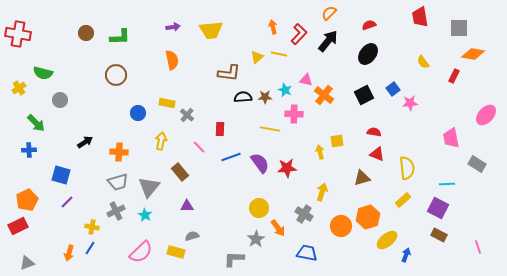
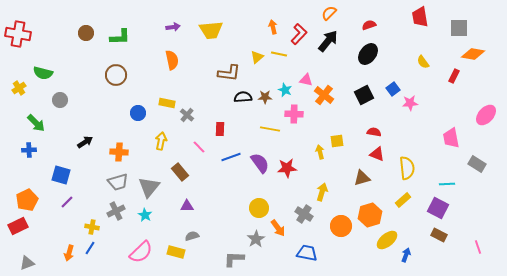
orange hexagon at (368, 217): moved 2 px right, 2 px up
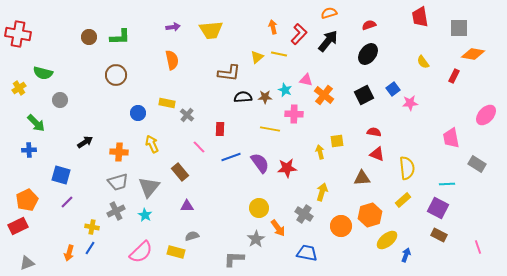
orange semicircle at (329, 13): rotated 28 degrees clockwise
brown circle at (86, 33): moved 3 px right, 4 px down
yellow arrow at (161, 141): moved 9 px left, 3 px down; rotated 36 degrees counterclockwise
brown triangle at (362, 178): rotated 12 degrees clockwise
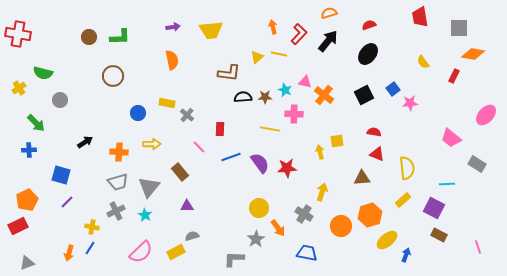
brown circle at (116, 75): moved 3 px left, 1 px down
pink triangle at (306, 80): moved 1 px left, 2 px down
pink trapezoid at (451, 138): rotated 40 degrees counterclockwise
yellow arrow at (152, 144): rotated 114 degrees clockwise
purple square at (438, 208): moved 4 px left
yellow rectangle at (176, 252): rotated 42 degrees counterclockwise
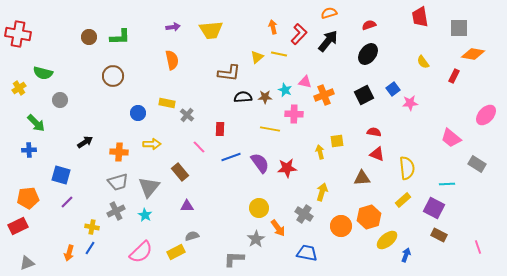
orange cross at (324, 95): rotated 30 degrees clockwise
orange pentagon at (27, 200): moved 1 px right, 2 px up; rotated 20 degrees clockwise
orange hexagon at (370, 215): moved 1 px left, 2 px down
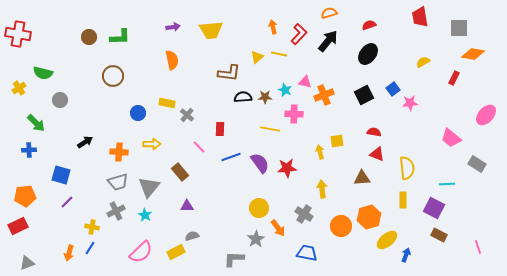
yellow semicircle at (423, 62): rotated 96 degrees clockwise
red rectangle at (454, 76): moved 2 px down
yellow arrow at (322, 192): moved 3 px up; rotated 24 degrees counterclockwise
orange pentagon at (28, 198): moved 3 px left, 2 px up
yellow rectangle at (403, 200): rotated 49 degrees counterclockwise
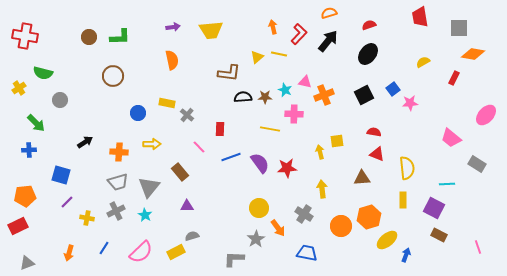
red cross at (18, 34): moved 7 px right, 2 px down
yellow cross at (92, 227): moved 5 px left, 9 px up
blue line at (90, 248): moved 14 px right
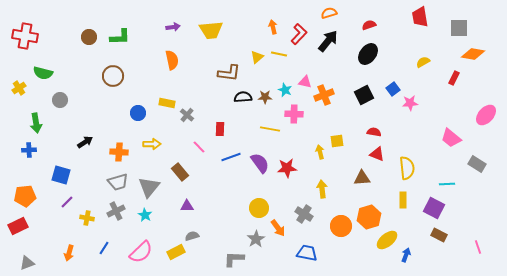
green arrow at (36, 123): rotated 36 degrees clockwise
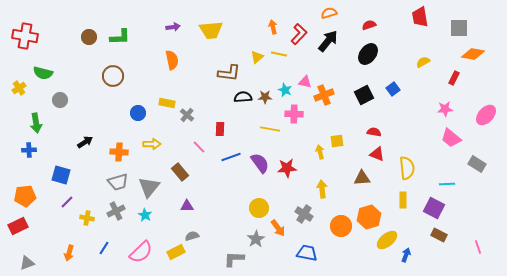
pink star at (410, 103): moved 35 px right, 6 px down
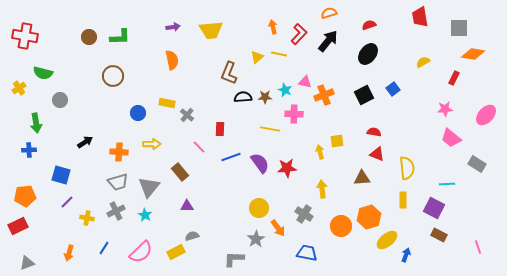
brown L-shape at (229, 73): rotated 105 degrees clockwise
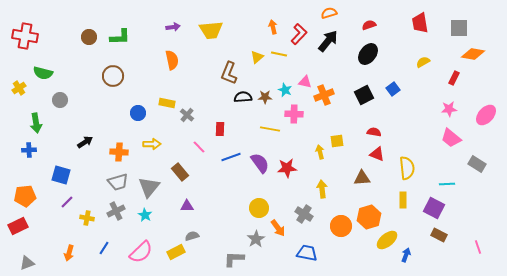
red trapezoid at (420, 17): moved 6 px down
pink star at (445, 109): moved 4 px right
